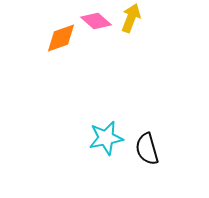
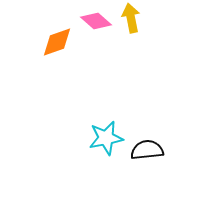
yellow arrow: rotated 32 degrees counterclockwise
orange diamond: moved 4 px left, 4 px down
black semicircle: moved 1 px down; rotated 100 degrees clockwise
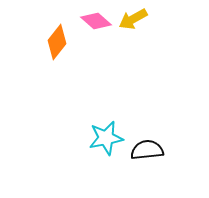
yellow arrow: moved 2 px right, 1 px down; rotated 108 degrees counterclockwise
orange diamond: rotated 32 degrees counterclockwise
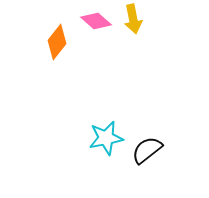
yellow arrow: rotated 72 degrees counterclockwise
black semicircle: rotated 32 degrees counterclockwise
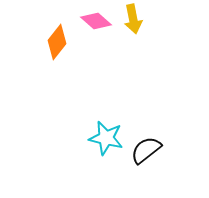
cyan star: rotated 24 degrees clockwise
black semicircle: moved 1 px left
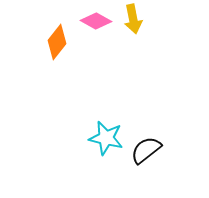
pink diamond: rotated 12 degrees counterclockwise
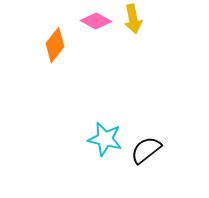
orange diamond: moved 2 px left, 3 px down
cyan star: moved 1 px left, 1 px down
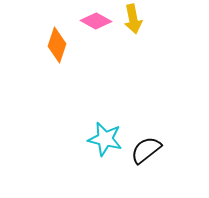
orange diamond: moved 2 px right; rotated 20 degrees counterclockwise
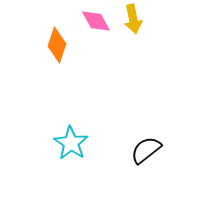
pink diamond: rotated 32 degrees clockwise
cyan star: moved 34 px left, 4 px down; rotated 20 degrees clockwise
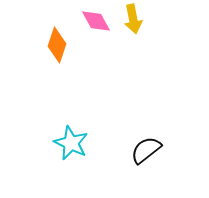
cyan star: rotated 8 degrees counterclockwise
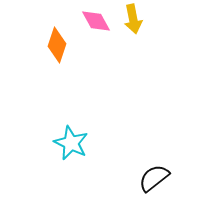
black semicircle: moved 8 px right, 28 px down
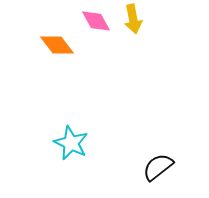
orange diamond: rotated 56 degrees counterclockwise
black semicircle: moved 4 px right, 11 px up
